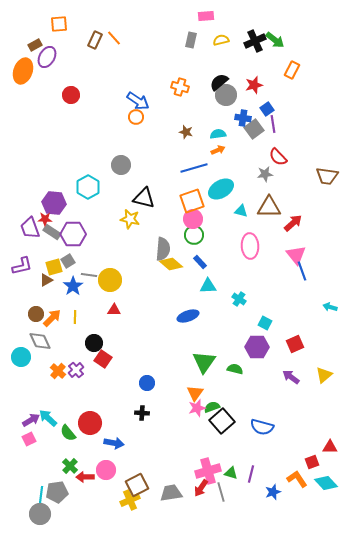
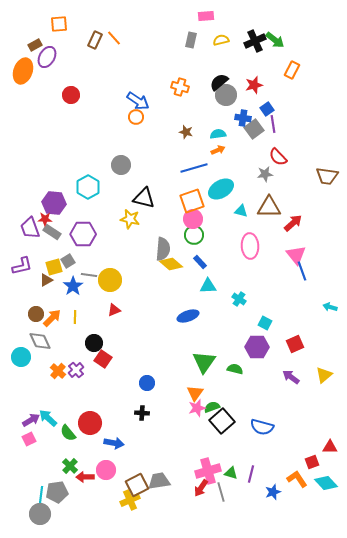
purple hexagon at (73, 234): moved 10 px right
red triangle at (114, 310): rotated 24 degrees counterclockwise
gray trapezoid at (171, 493): moved 12 px left, 12 px up
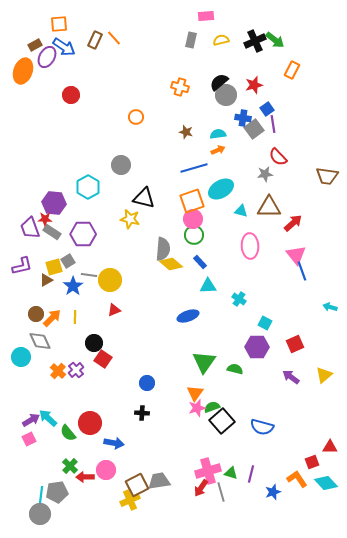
blue arrow at (138, 101): moved 74 px left, 54 px up
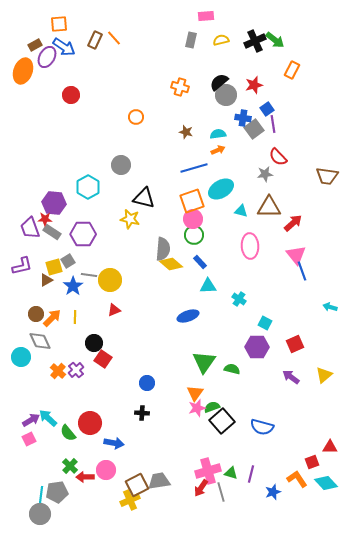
green semicircle at (235, 369): moved 3 px left
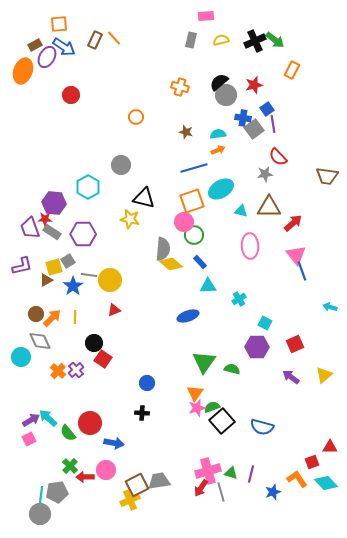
pink circle at (193, 219): moved 9 px left, 3 px down
cyan cross at (239, 299): rotated 24 degrees clockwise
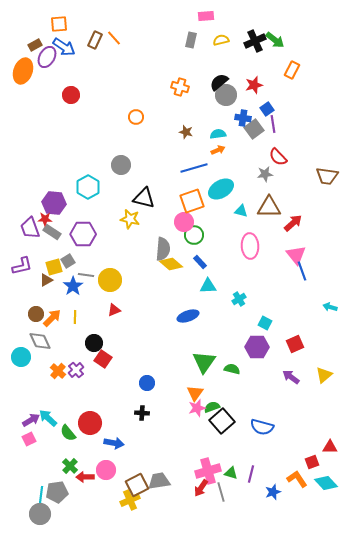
gray line at (89, 275): moved 3 px left
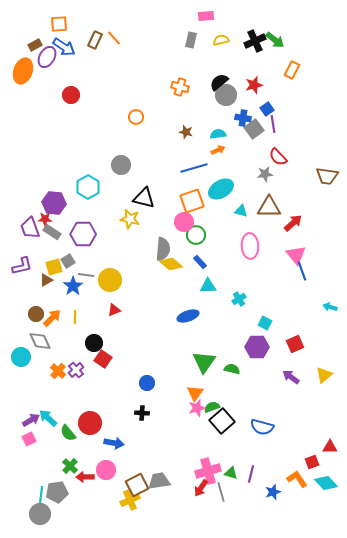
green circle at (194, 235): moved 2 px right
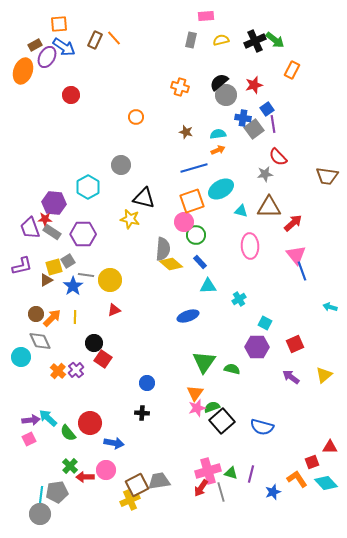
purple arrow at (31, 420): rotated 24 degrees clockwise
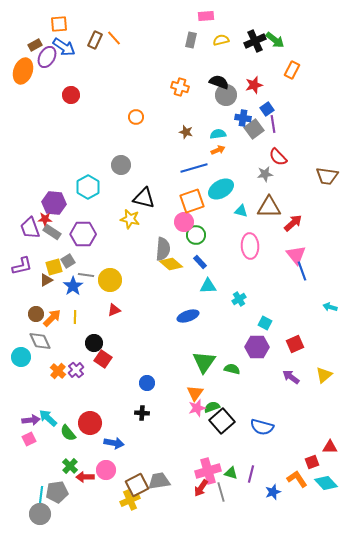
black semicircle at (219, 82): rotated 60 degrees clockwise
